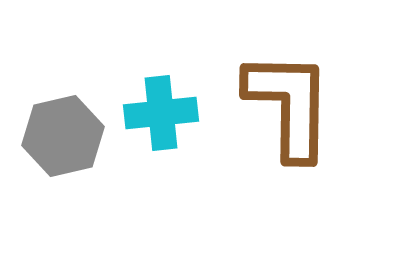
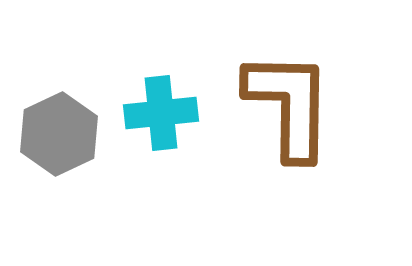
gray hexagon: moved 4 px left, 2 px up; rotated 12 degrees counterclockwise
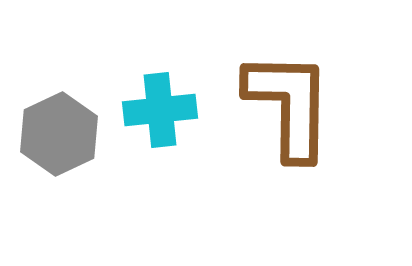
cyan cross: moved 1 px left, 3 px up
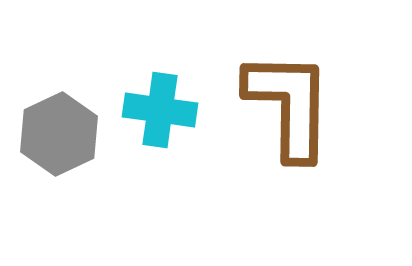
cyan cross: rotated 14 degrees clockwise
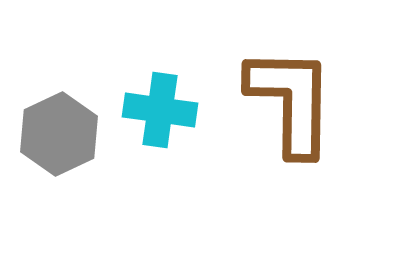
brown L-shape: moved 2 px right, 4 px up
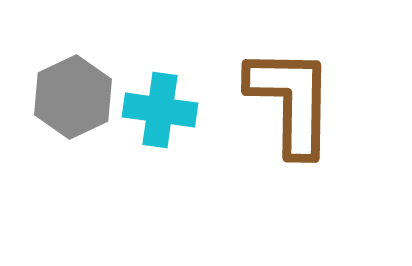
gray hexagon: moved 14 px right, 37 px up
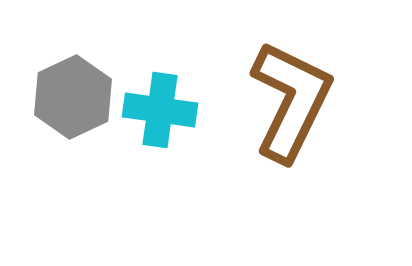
brown L-shape: rotated 25 degrees clockwise
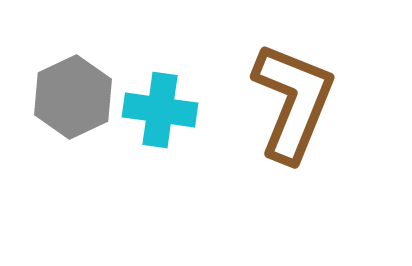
brown L-shape: moved 2 px right, 1 px down; rotated 4 degrees counterclockwise
